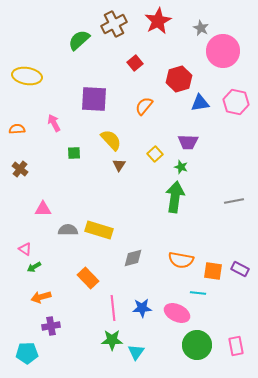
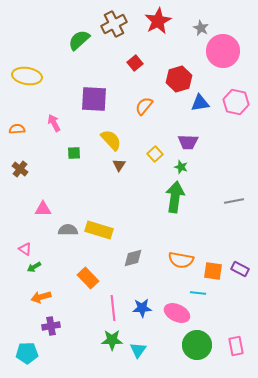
cyan triangle at (136, 352): moved 2 px right, 2 px up
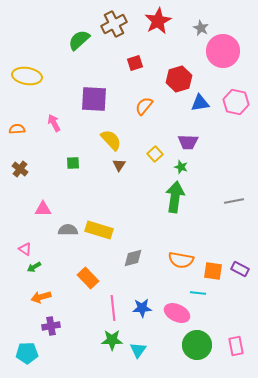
red square at (135, 63): rotated 21 degrees clockwise
green square at (74, 153): moved 1 px left, 10 px down
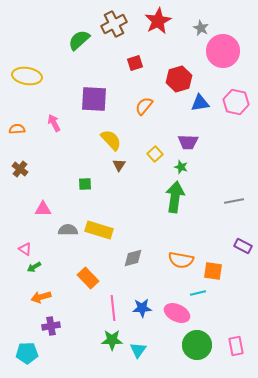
green square at (73, 163): moved 12 px right, 21 px down
purple rectangle at (240, 269): moved 3 px right, 23 px up
cyan line at (198, 293): rotated 21 degrees counterclockwise
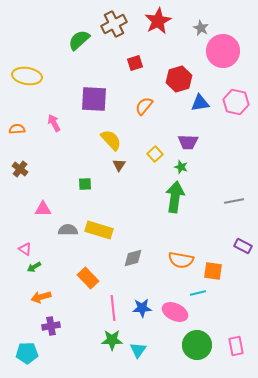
pink ellipse at (177, 313): moved 2 px left, 1 px up
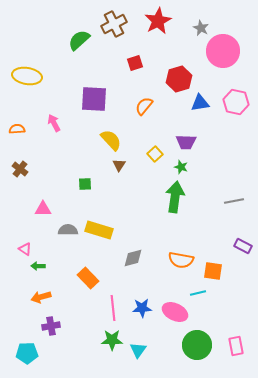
purple trapezoid at (188, 142): moved 2 px left
green arrow at (34, 267): moved 4 px right, 1 px up; rotated 32 degrees clockwise
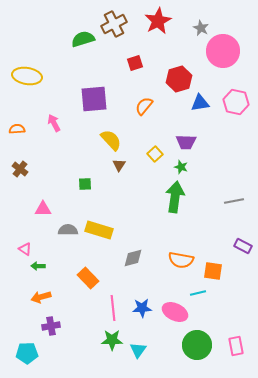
green semicircle at (79, 40): moved 4 px right, 1 px up; rotated 25 degrees clockwise
purple square at (94, 99): rotated 8 degrees counterclockwise
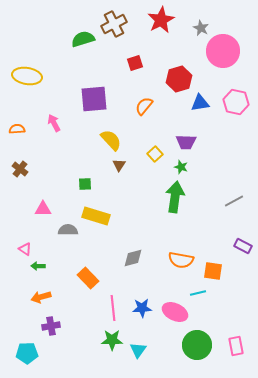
red star at (158, 21): moved 3 px right, 1 px up
gray line at (234, 201): rotated 18 degrees counterclockwise
yellow rectangle at (99, 230): moved 3 px left, 14 px up
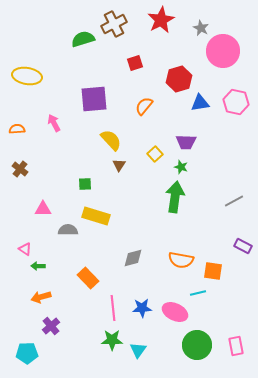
purple cross at (51, 326): rotated 30 degrees counterclockwise
